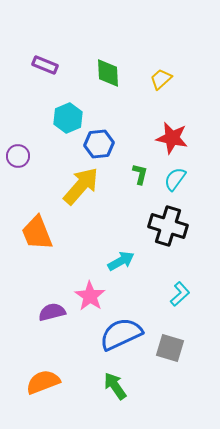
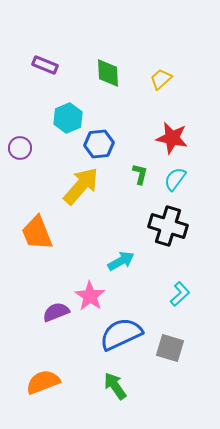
purple circle: moved 2 px right, 8 px up
purple semicircle: moved 4 px right; rotated 8 degrees counterclockwise
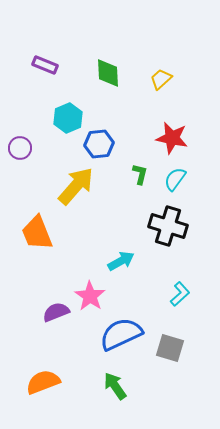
yellow arrow: moved 5 px left
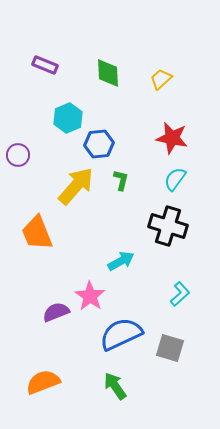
purple circle: moved 2 px left, 7 px down
green L-shape: moved 19 px left, 6 px down
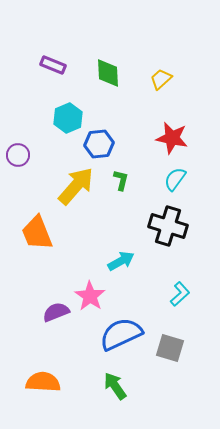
purple rectangle: moved 8 px right
orange semicircle: rotated 24 degrees clockwise
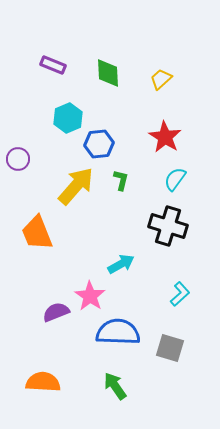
red star: moved 7 px left, 1 px up; rotated 20 degrees clockwise
purple circle: moved 4 px down
cyan arrow: moved 3 px down
blue semicircle: moved 3 px left, 2 px up; rotated 27 degrees clockwise
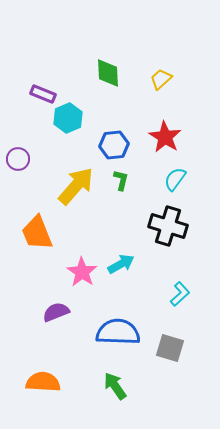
purple rectangle: moved 10 px left, 29 px down
blue hexagon: moved 15 px right, 1 px down
pink star: moved 8 px left, 24 px up
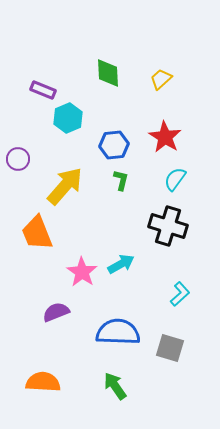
purple rectangle: moved 4 px up
yellow arrow: moved 11 px left
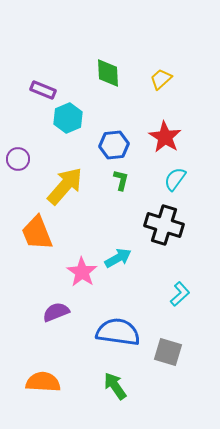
black cross: moved 4 px left, 1 px up
cyan arrow: moved 3 px left, 6 px up
blue semicircle: rotated 6 degrees clockwise
gray square: moved 2 px left, 4 px down
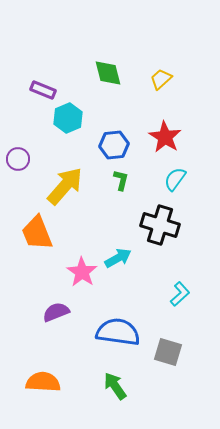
green diamond: rotated 12 degrees counterclockwise
black cross: moved 4 px left
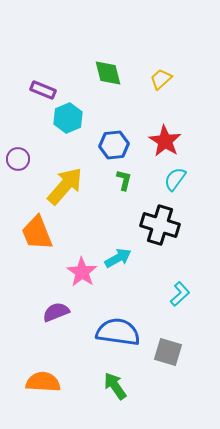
red star: moved 4 px down
green L-shape: moved 3 px right
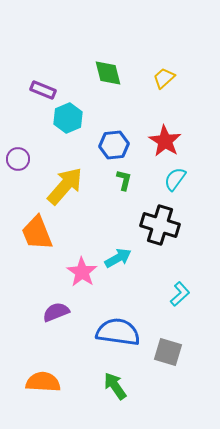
yellow trapezoid: moved 3 px right, 1 px up
